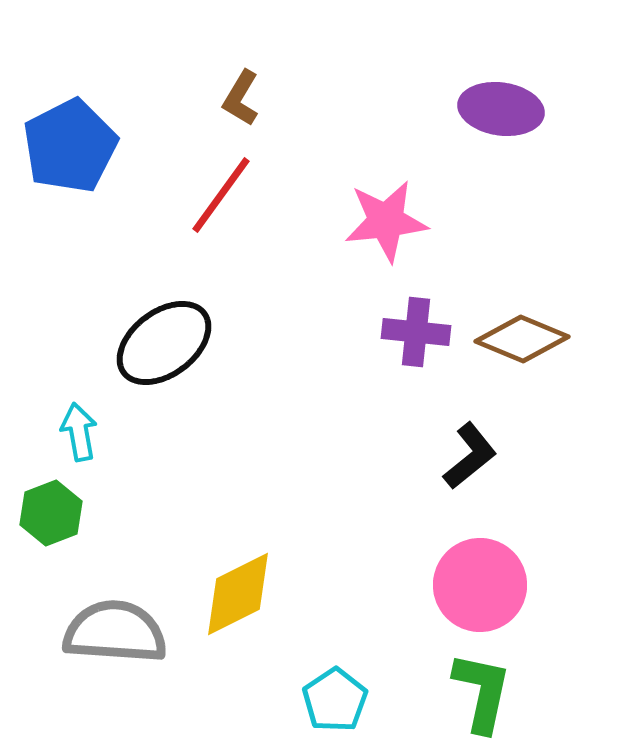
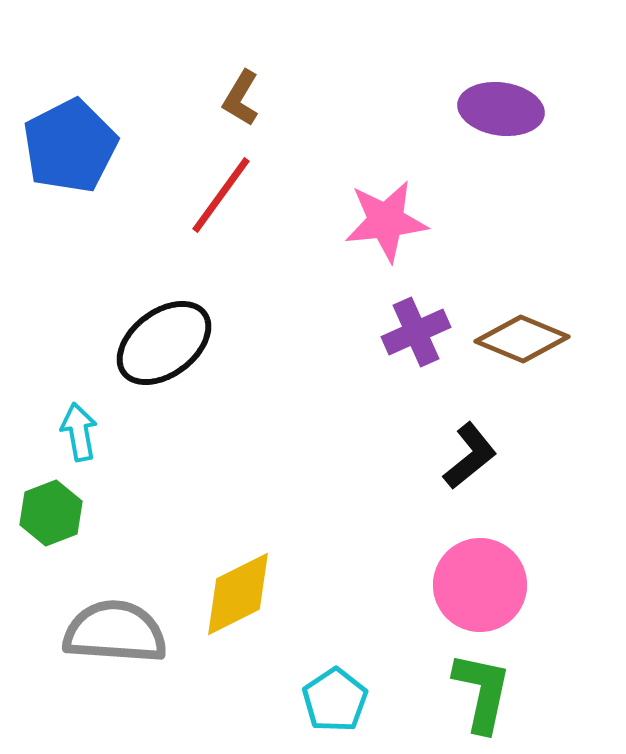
purple cross: rotated 30 degrees counterclockwise
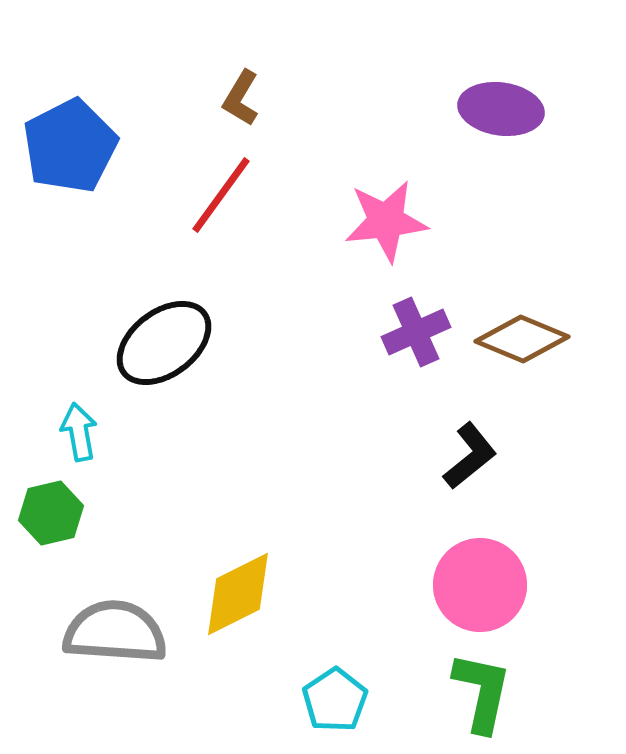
green hexagon: rotated 8 degrees clockwise
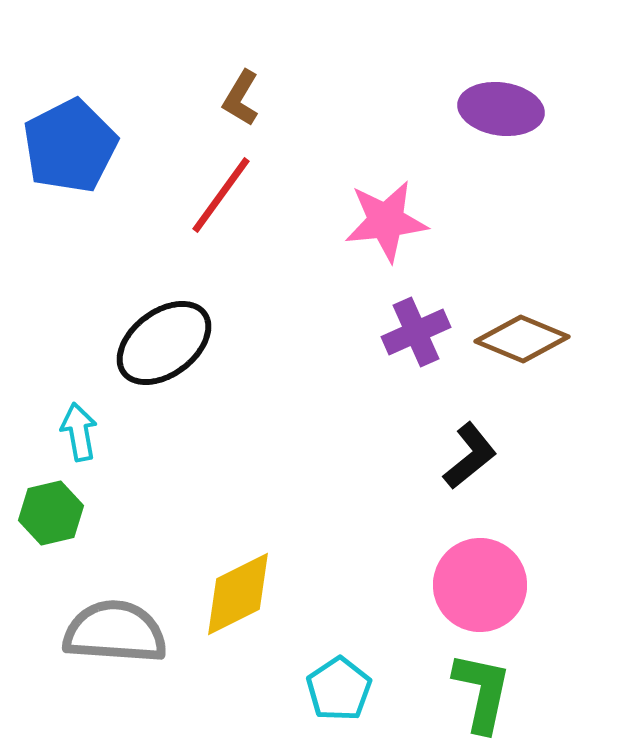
cyan pentagon: moved 4 px right, 11 px up
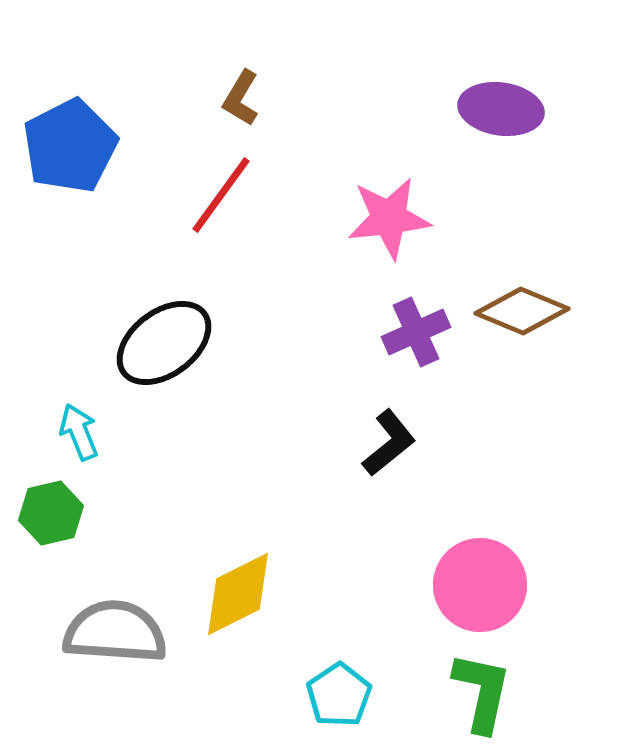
pink star: moved 3 px right, 3 px up
brown diamond: moved 28 px up
cyan arrow: rotated 12 degrees counterclockwise
black L-shape: moved 81 px left, 13 px up
cyan pentagon: moved 6 px down
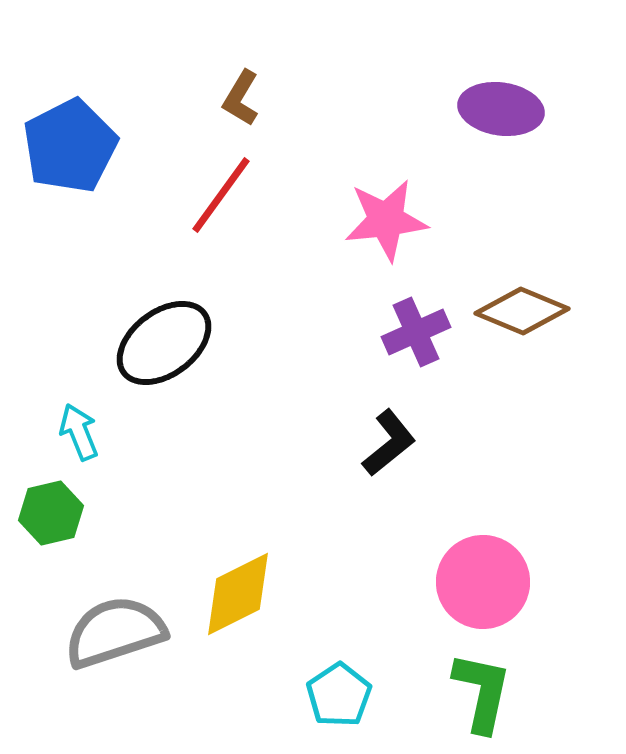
pink star: moved 3 px left, 2 px down
pink circle: moved 3 px right, 3 px up
gray semicircle: rotated 22 degrees counterclockwise
